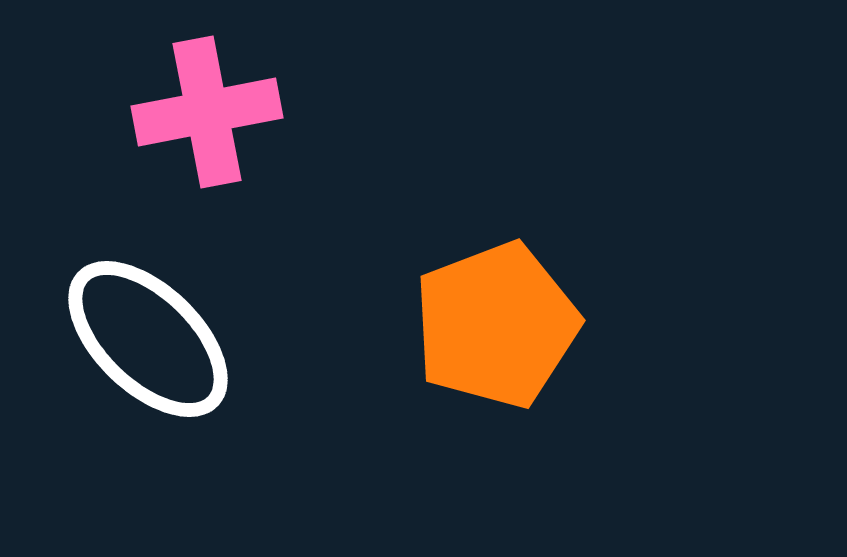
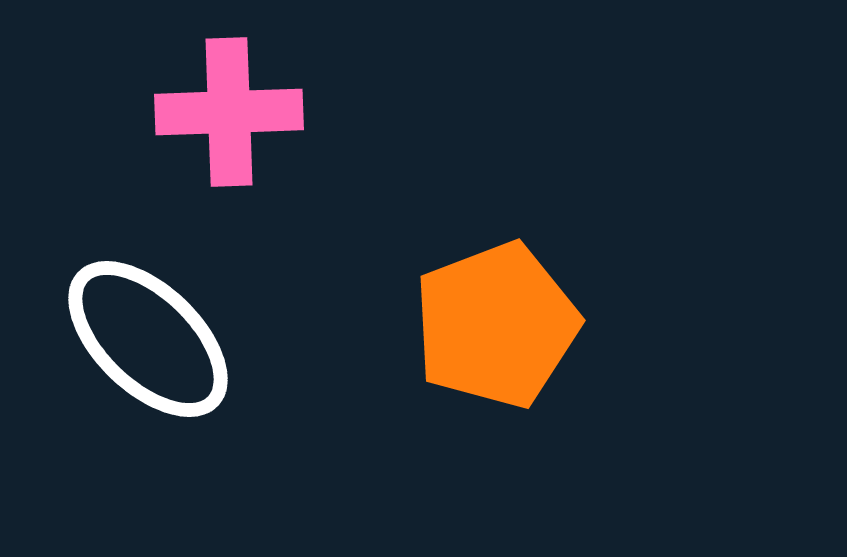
pink cross: moved 22 px right; rotated 9 degrees clockwise
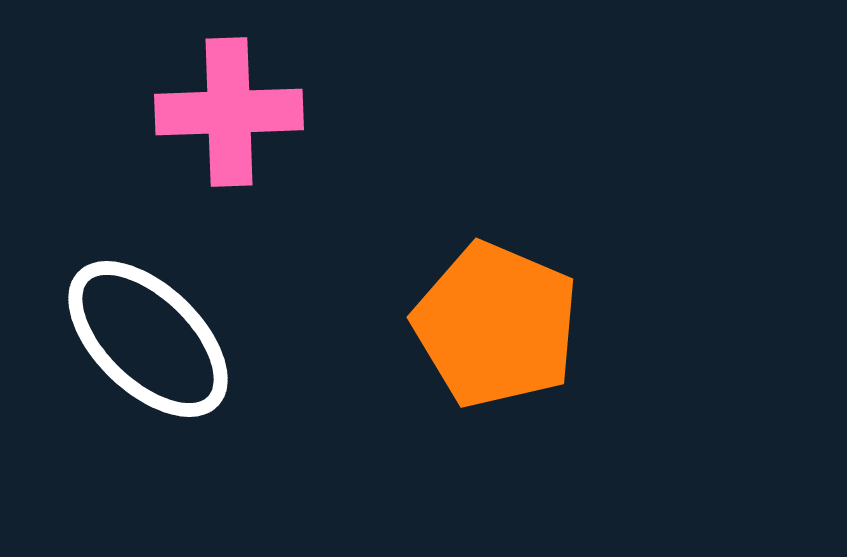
orange pentagon: rotated 28 degrees counterclockwise
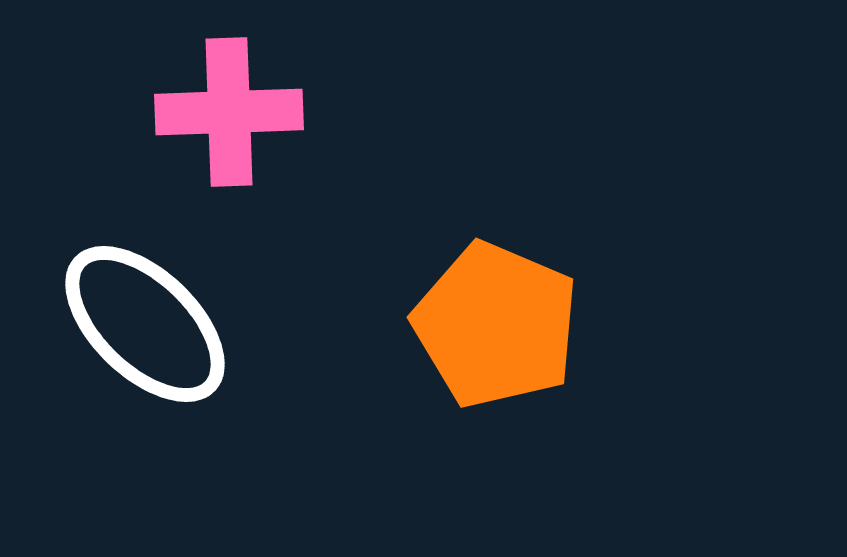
white ellipse: moved 3 px left, 15 px up
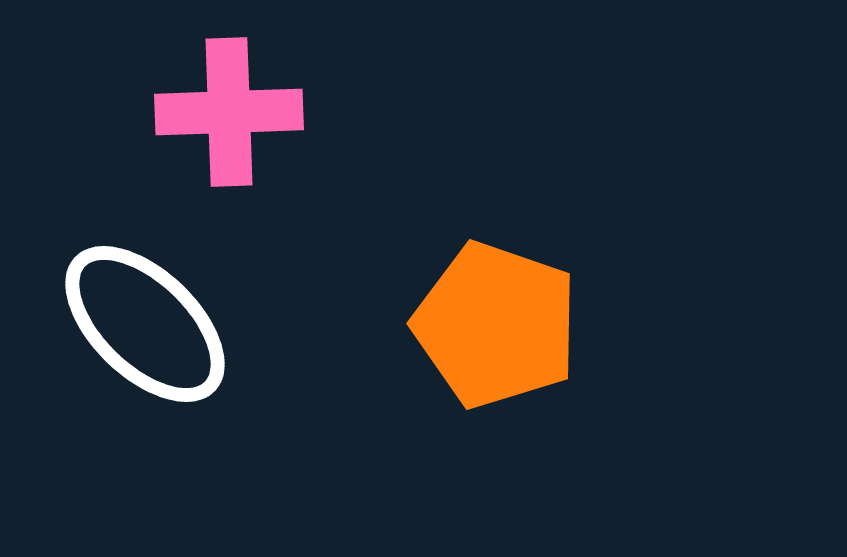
orange pentagon: rotated 4 degrees counterclockwise
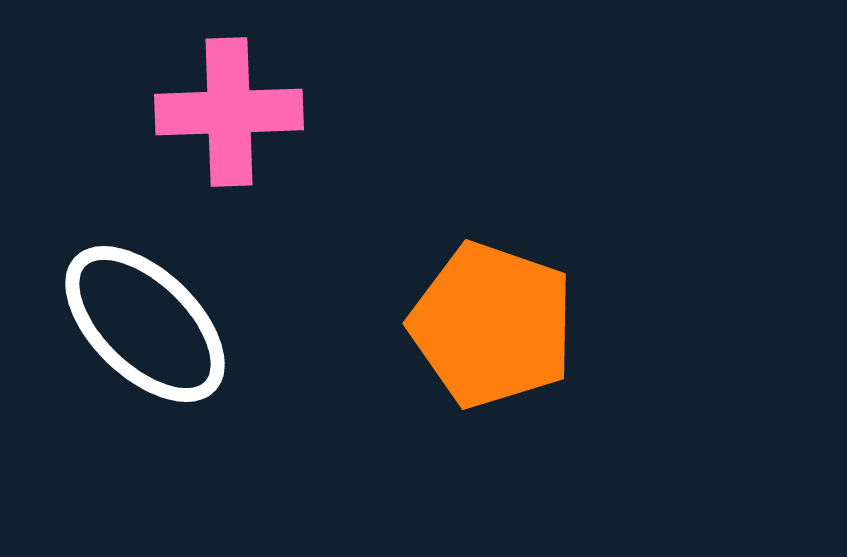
orange pentagon: moved 4 px left
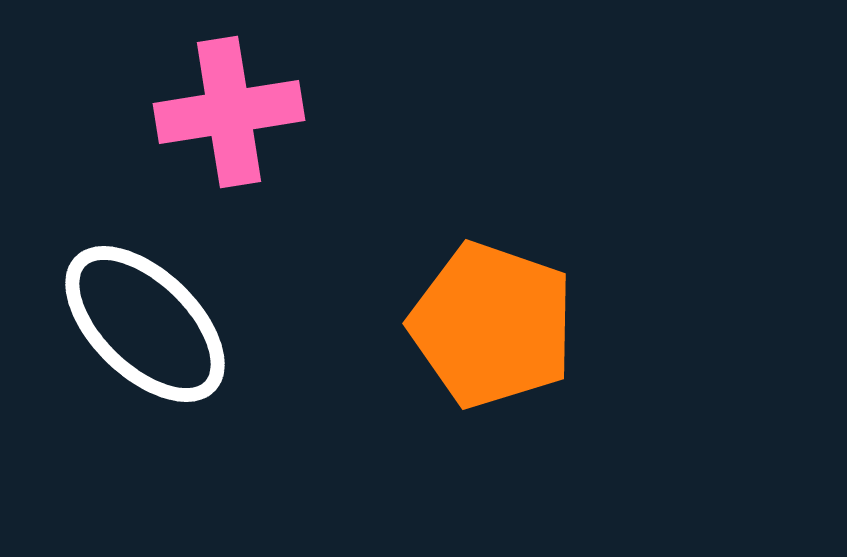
pink cross: rotated 7 degrees counterclockwise
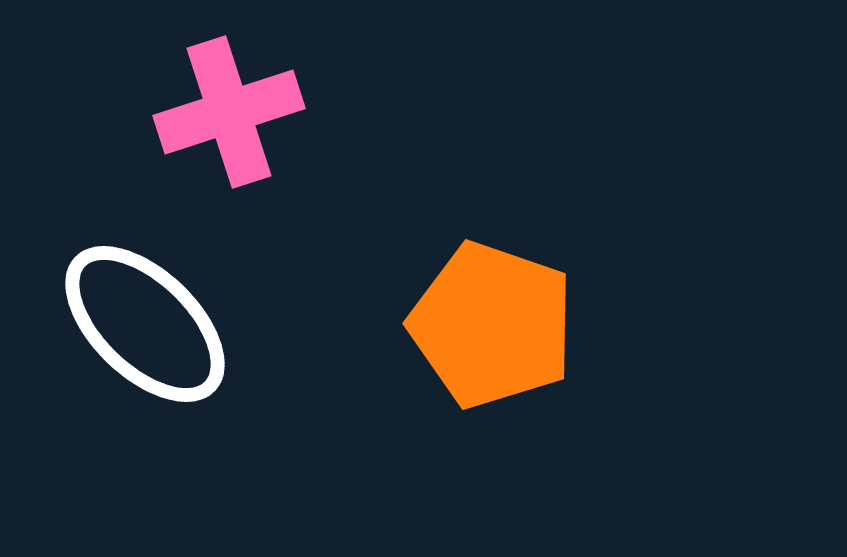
pink cross: rotated 9 degrees counterclockwise
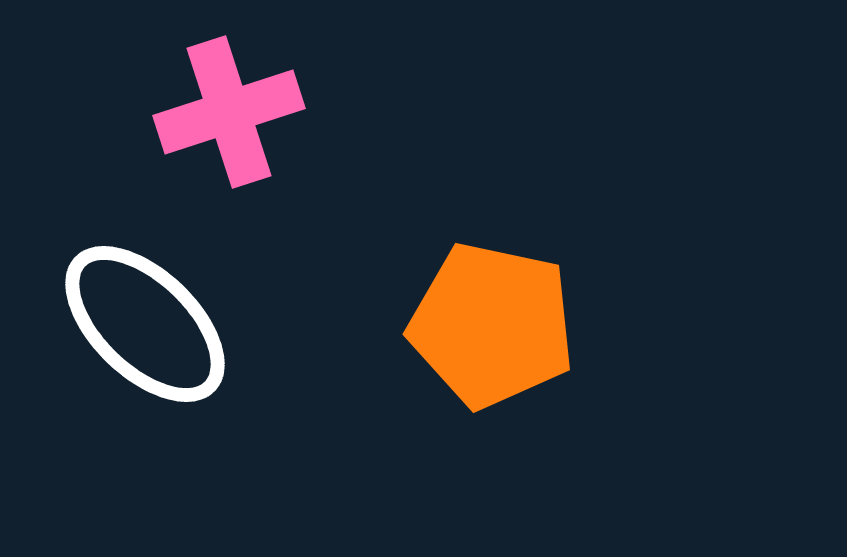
orange pentagon: rotated 7 degrees counterclockwise
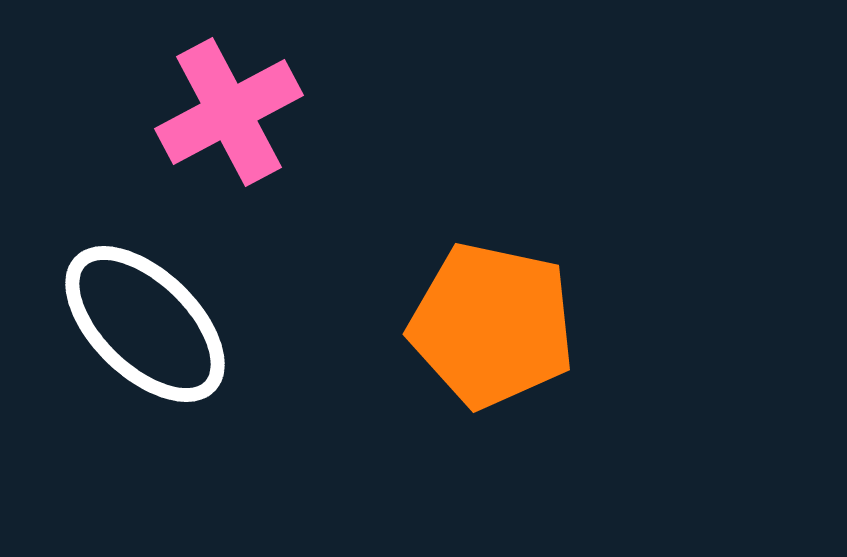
pink cross: rotated 10 degrees counterclockwise
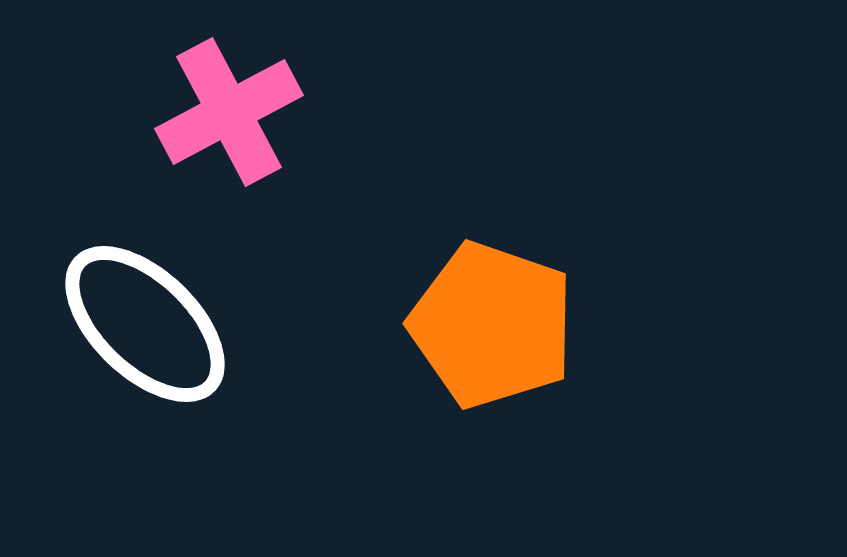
orange pentagon: rotated 7 degrees clockwise
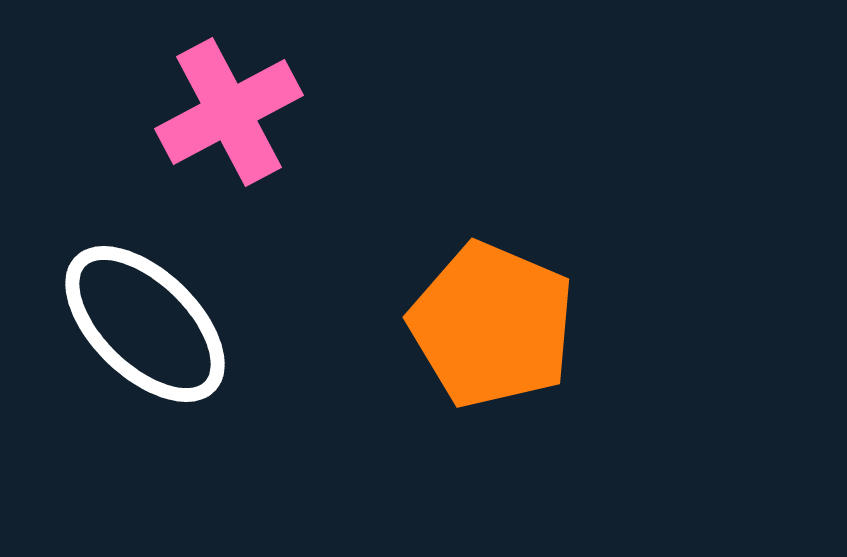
orange pentagon: rotated 4 degrees clockwise
